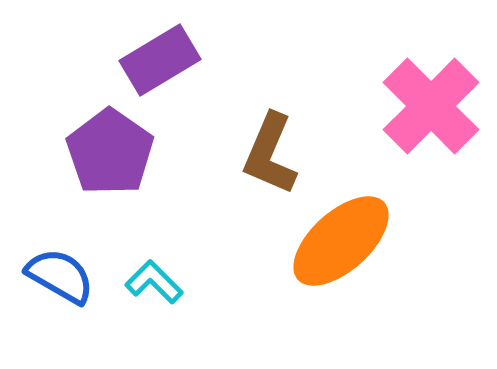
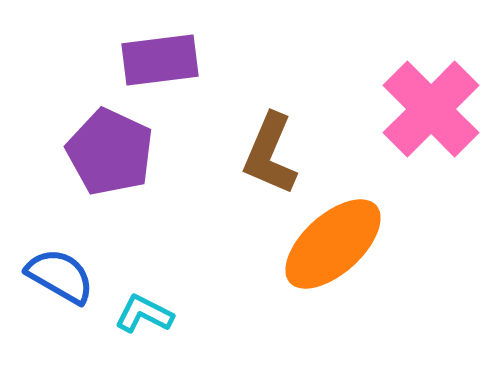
purple rectangle: rotated 24 degrees clockwise
pink cross: moved 3 px down
purple pentagon: rotated 10 degrees counterclockwise
orange ellipse: moved 8 px left, 3 px down
cyan L-shape: moved 10 px left, 32 px down; rotated 18 degrees counterclockwise
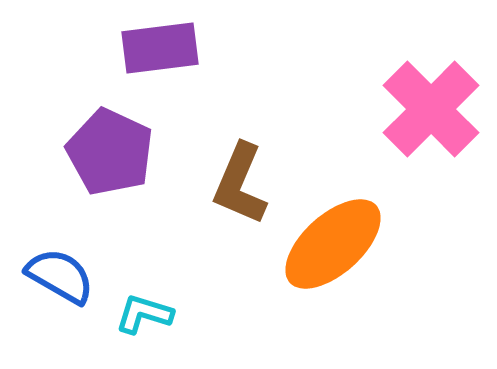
purple rectangle: moved 12 px up
brown L-shape: moved 30 px left, 30 px down
cyan L-shape: rotated 10 degrees counterclockwise
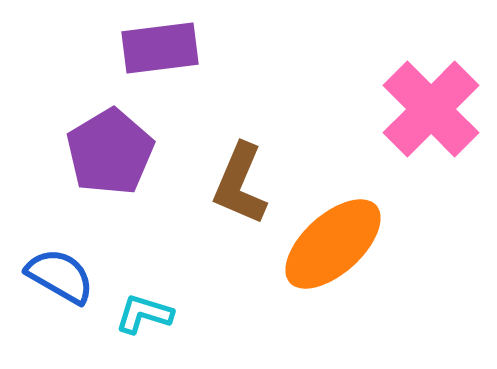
purple pentagon: rotated 16 degrees clockwise
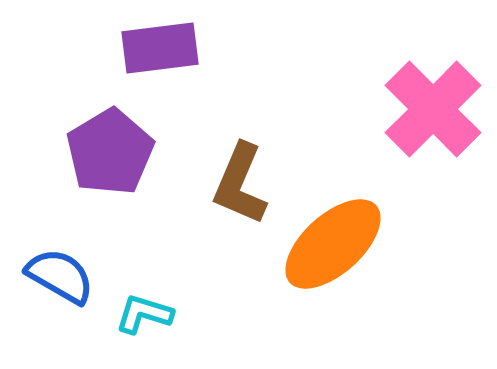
pink cross: moved 2 px right
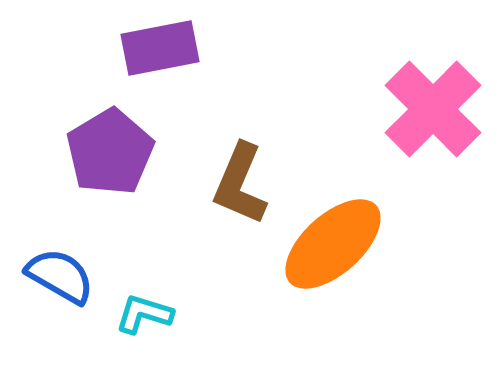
purple rectangle: rotated 4 degrees counterclockwise
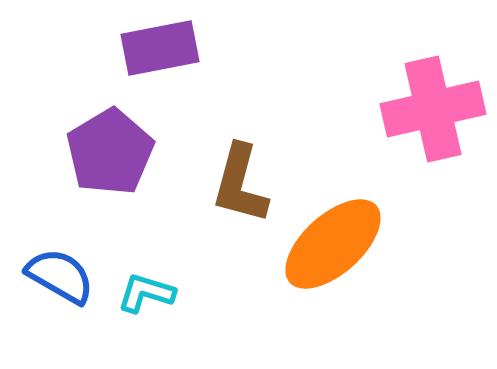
pink cross: rotated 32 degrees clockwise
brown L-shape: rotated 8 degrees counterclockwise
cyan L-shape: moved 2 px right, 21 px up
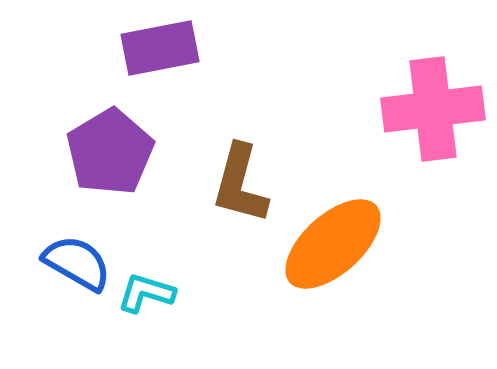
pink cross: rotated 6 degrees clockwise
blue semicircle: moved 17 px right, 13 px up
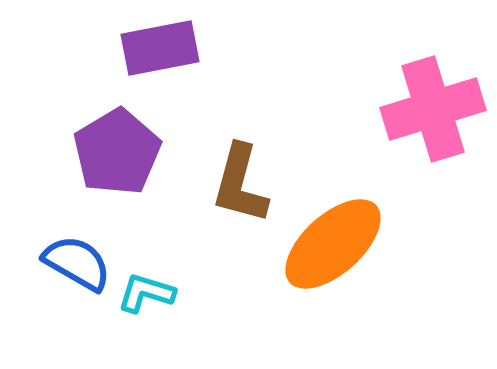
pink cross: rotated 10 degrees counterclockwise
purple pentagon: moved 7 px right
